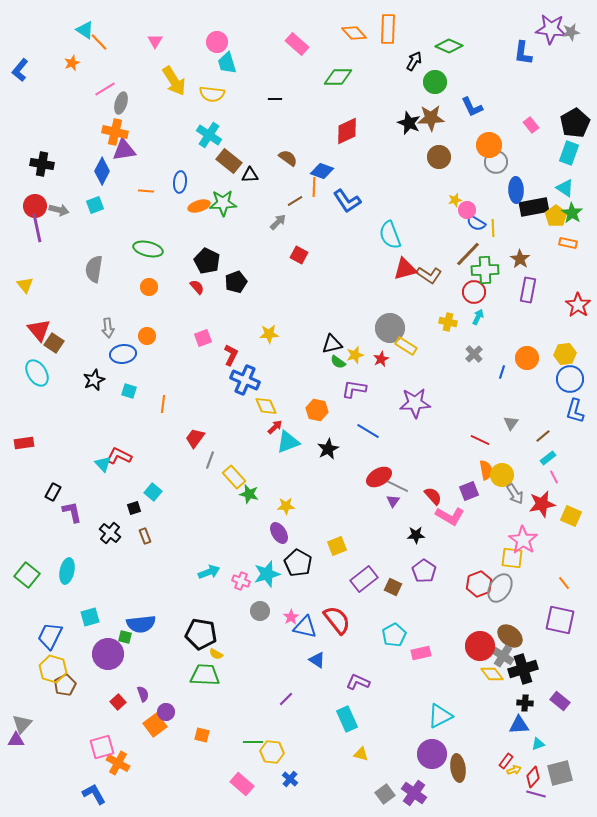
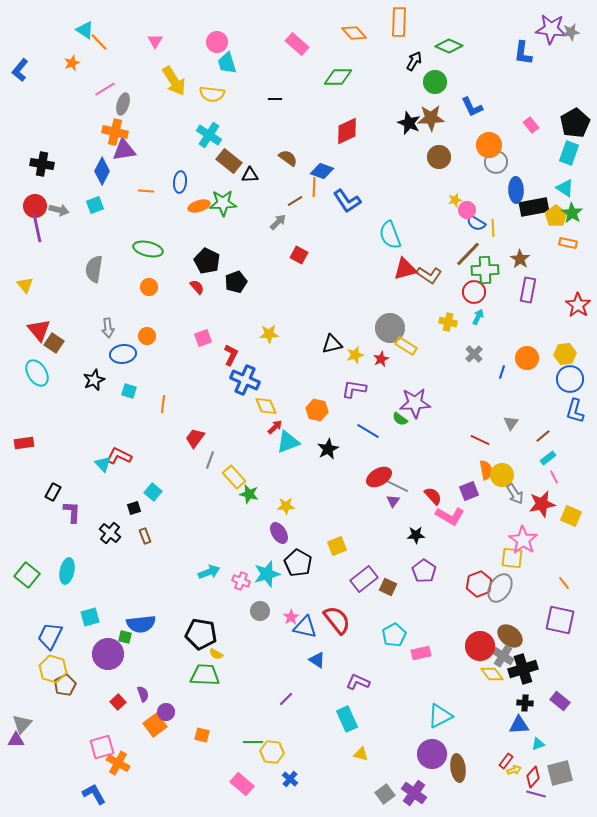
orange rectangle at (388, 29): moved 11 px right, 7 px up
gray ellipse at (121, 103): moved 2 px right, 1 px down
green semicircle at (338, 362): moved 62 px right, 57 px down
purple L-shape at (72, 512): rotated 15 degrees clockwise
brown square at (393, 587): moved 5 px left
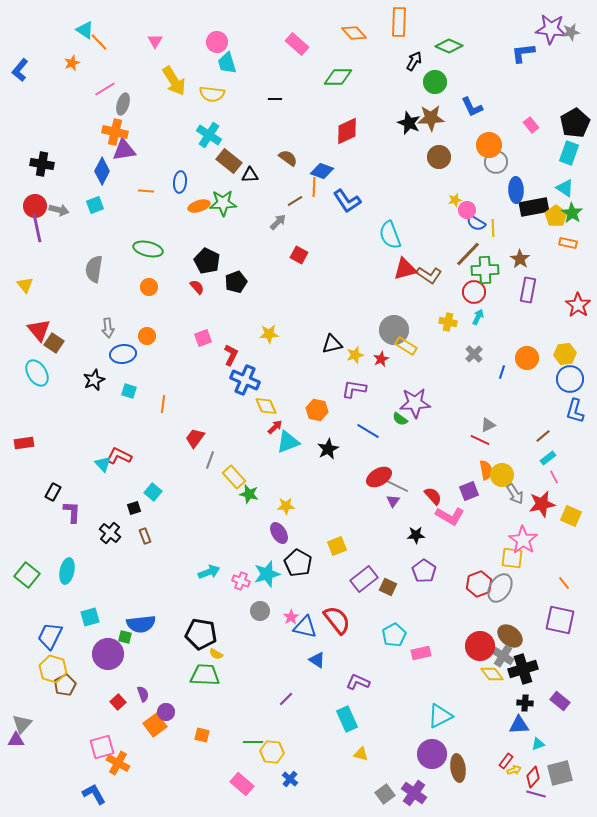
blue L-shape at (523, 53): rotated 75 degrees clockwise
gray circle at (390, 328): moved 4 px right, 2 px down
gray triangle at (511, 423): moved 23 px left, 2 px down; rotated 28 degrees clockwise
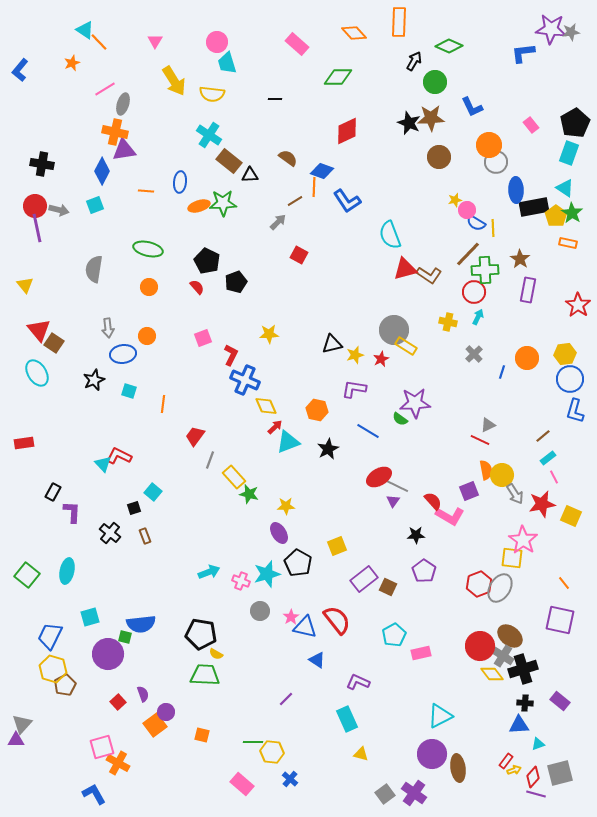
red trapezoid at (195, 438): moved 2 px up
red semicircle at (433, 496): moved 5 px down
